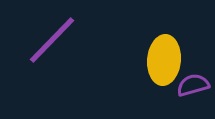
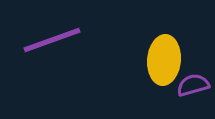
purple line: rotated 26 degrees clockwise
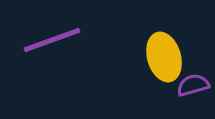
yellow ellipse: moved 3 px up; rotated 21 degrees counterclockwise
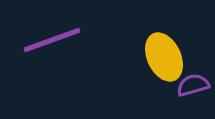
yellow ellipse: rotated 9 degrees counterclockwise
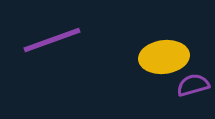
yellow ellipse: rotated 72 degrees counterclockwise
